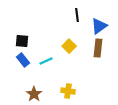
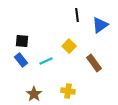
blue triangle: moved 1 px right, 1 px up
brown rectangle: moved 4 px left, 15 px down; rotated 42 degrees counterclockwise
blue rectangle: moved 2 px left
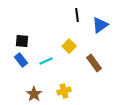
yellow cross: moved 4 px left; rotated 24 degrees counterclockwise
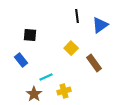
black line: moved 1 px down
black square: moved 8 px right, 6 px up
yellow square: moved 2 px right, 2 px down
cyan line: moved 16 px down
